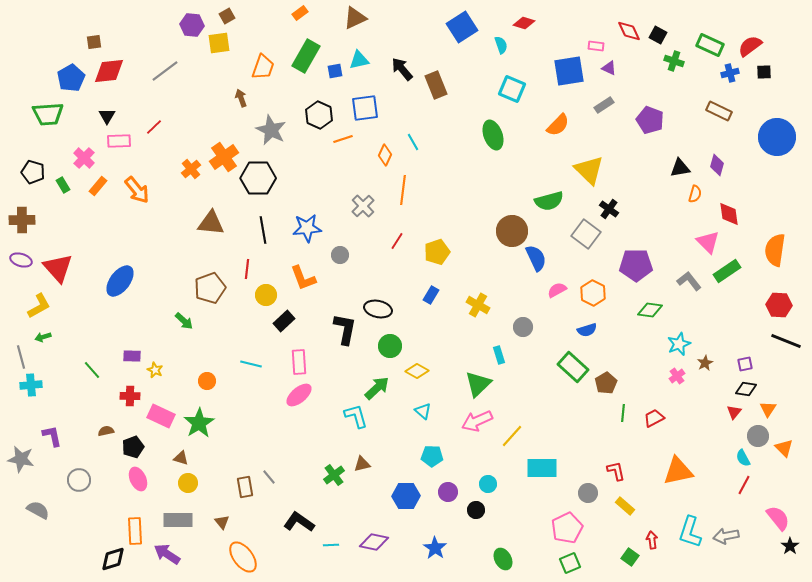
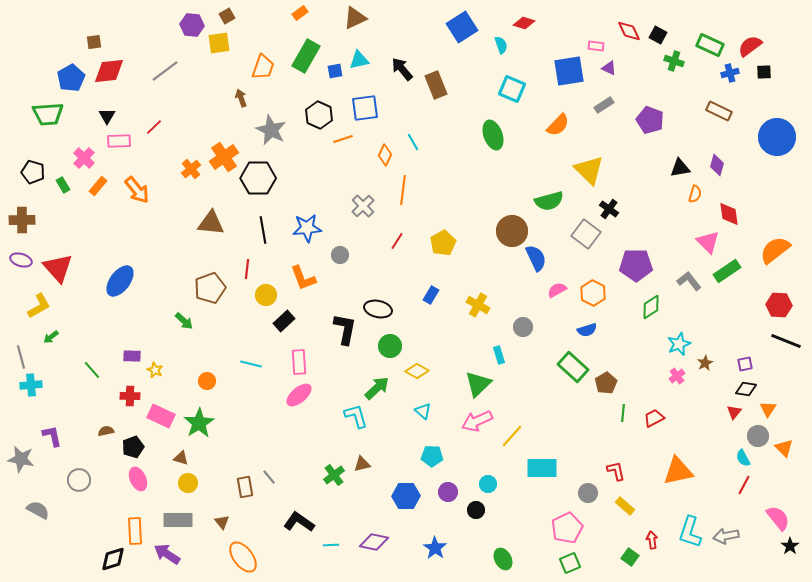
orange semicircle at (775, 250): rotated 44 degrees clockwise
yellow pentagon at (437, 252): moved 6 px right, 9 px up; rotated 10 degrees counterclockwise
green diamond at (650, 310): moved 1 px right, 3 px up; rotated 40 degrees counterclockwise
green arrow at (43, 337): moved 8 px right; rotated 21 degrees counterclockwise
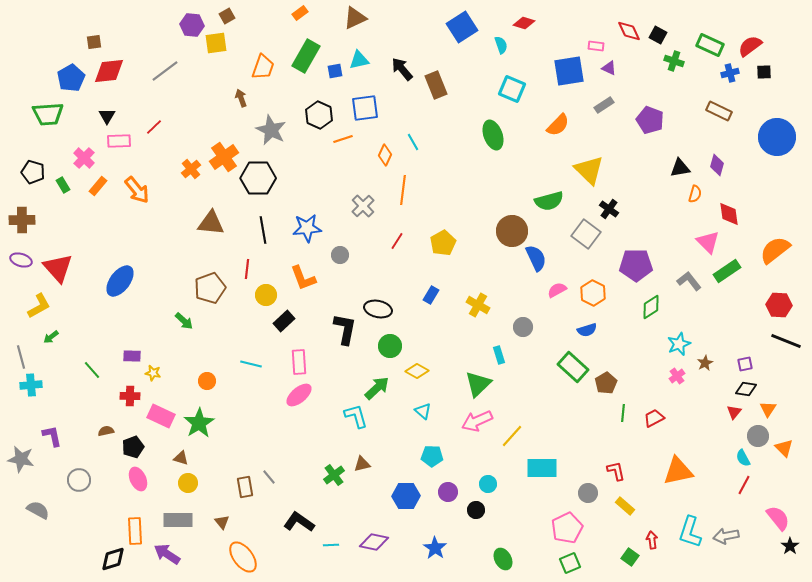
yellow square at (219, 43): moved 3 px left
yellow star at (155, 370): moved 2 px left, 3 px down; rotated 14 degrees counterclockwise
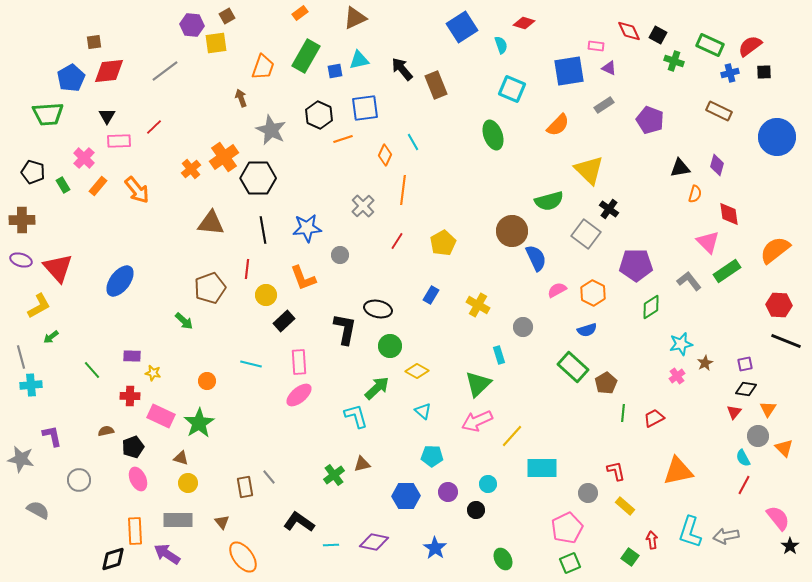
cyan star at (679, 344): moved 2 px right; rotated 10 degrees clockwise
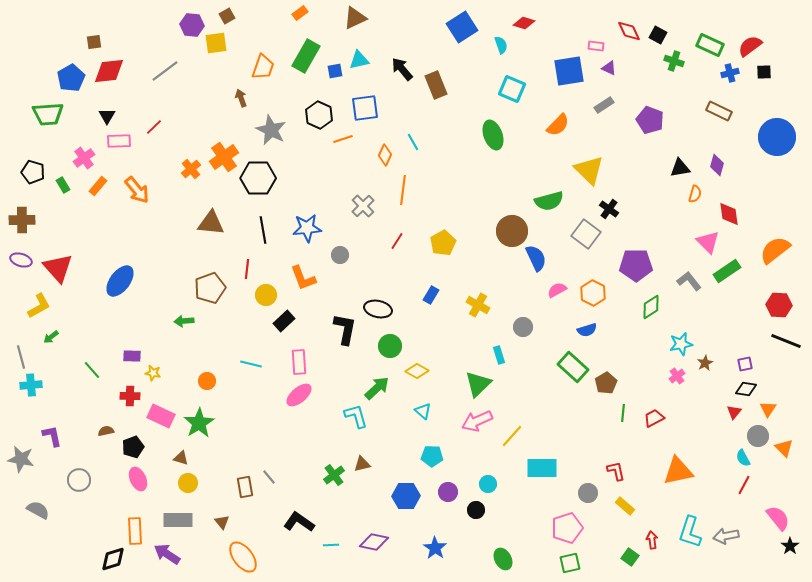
pink cross at (84, 158): rotated 10 degrees clockwise
green arrow at (184, 321): rotated 132 degrees clockwise
pink pentagon at (567, 528): rotated 8 degrees clockwise
green square at (570, 563): rotated 10 degrees clockwise
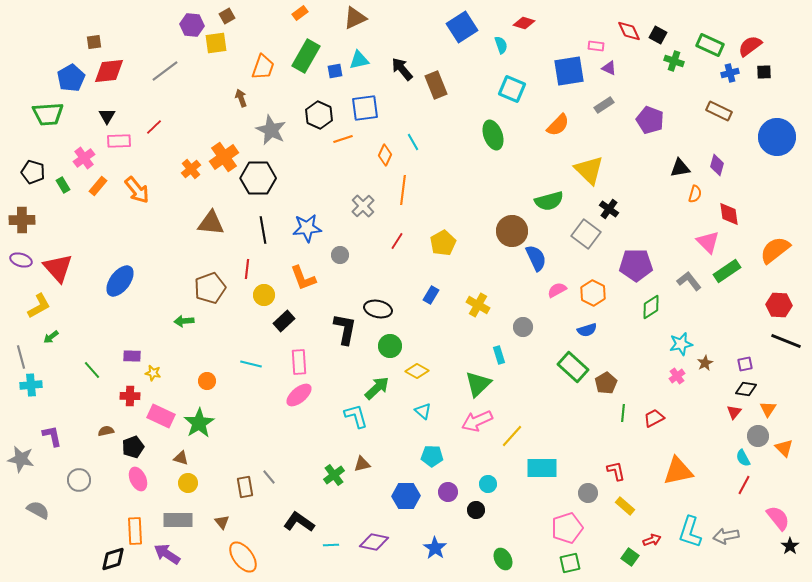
yellow circle at (266, 295): moved 2 px left
red arrow at (652, 540): rotated 78 degrees clockwise
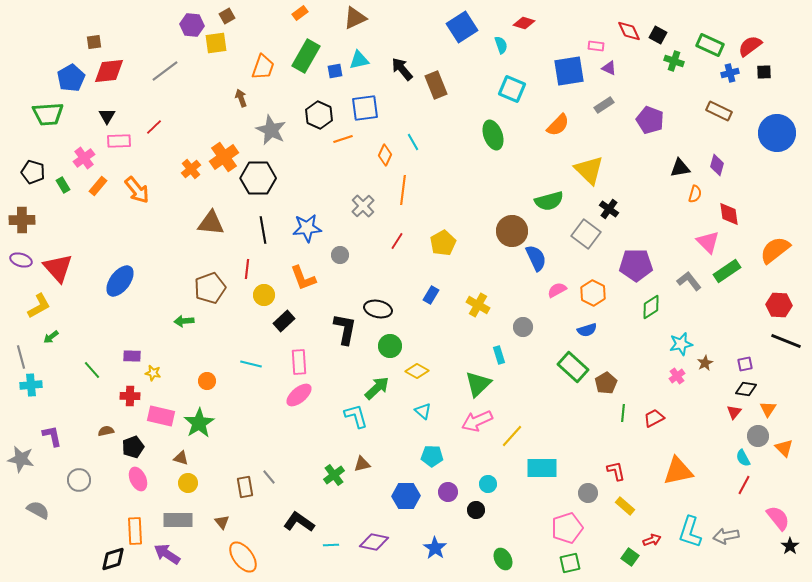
blue circle at (777, 137): moved 4 px up
pink rectangle at (161, 416): rotated 12 degrees counterclockwise
